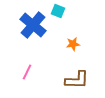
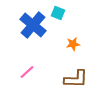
cyan square: moved 2 px down
pink line: rotated 21 degrees clockwise
brown L-shape: moved 1 px left, 1 px up
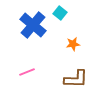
cyan square: moved 2 px right; rotated 16 degrees clockwise
pink line: rotated 21 degrees clockwise
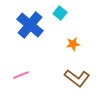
blue cross: moved 3 px left
pink line: moved 6 px left, 3 px down
brown L-shape: moved 1 px right, 1 px up; rotated 35 degrees clockwise
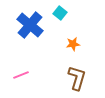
brown L-shape: rotated 110 degrees counterclockwise
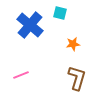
cyan square: rotated 24 degrees counterclockwise
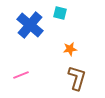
orange star: moved 3 px left, 5 px down
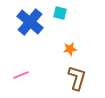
blue cross: moved 3 px up
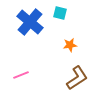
orange star: moved 4 px up
brown L-shape: rotated 40 degrees clockwise
